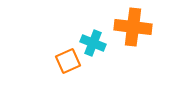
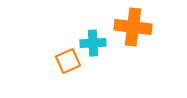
cyan cross: rotated 25 degrees counterclockwise
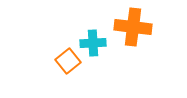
orange square: rotated 15 degrees counterclockwise
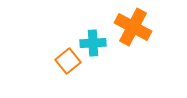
orange cross: rotated 21 degrees clockwise
